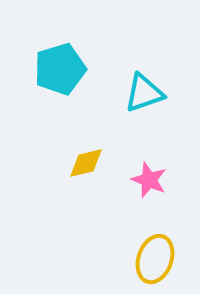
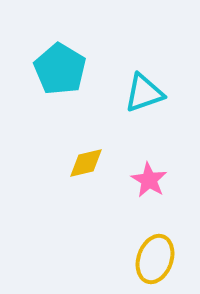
cyan pentagon: rotated 24 degrees counterclockwise
pink star: rotated 9 degrees clockwise
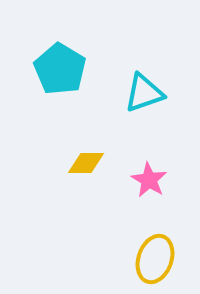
yellow diamond: rotated 12 degrees clockwise
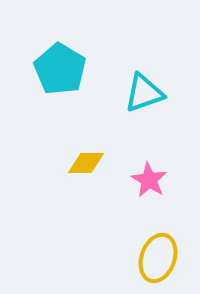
yellow ellipse: moved 3 px right, 1 px up
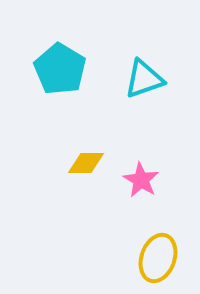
cyan triangle: moved 14 px up
pink star: moved 8 px left
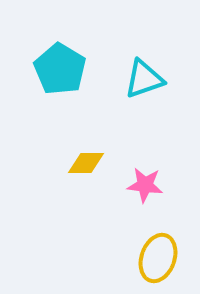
pink star: moved 4 px right, 5 px down; rotated 24 degrees counterclockwise
